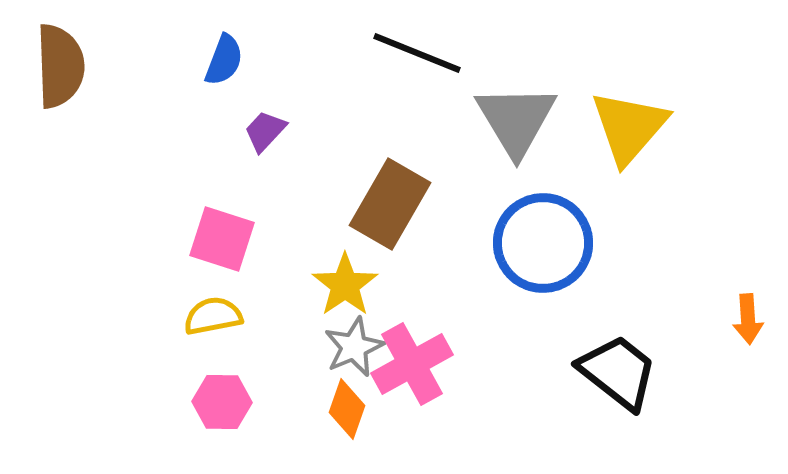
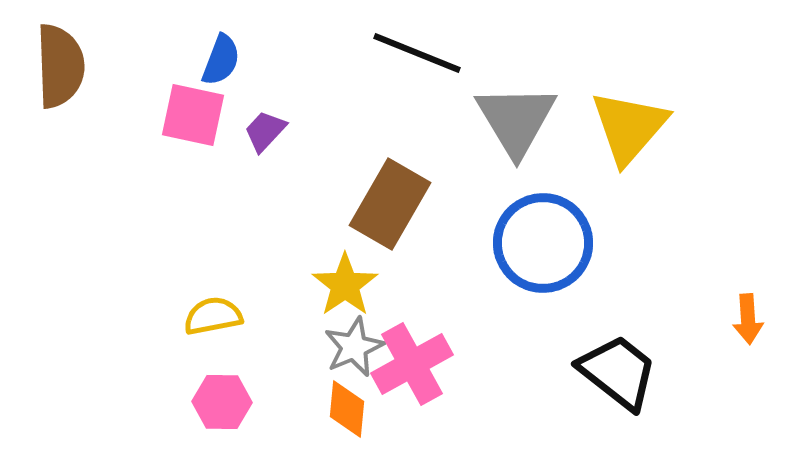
blue semicircle: moved 3 px left
pink square: moved 29 px left, 124 px up; rotated 6 degrees counterclockwise
orange diamond: rotated 14 degrees counterclockwise
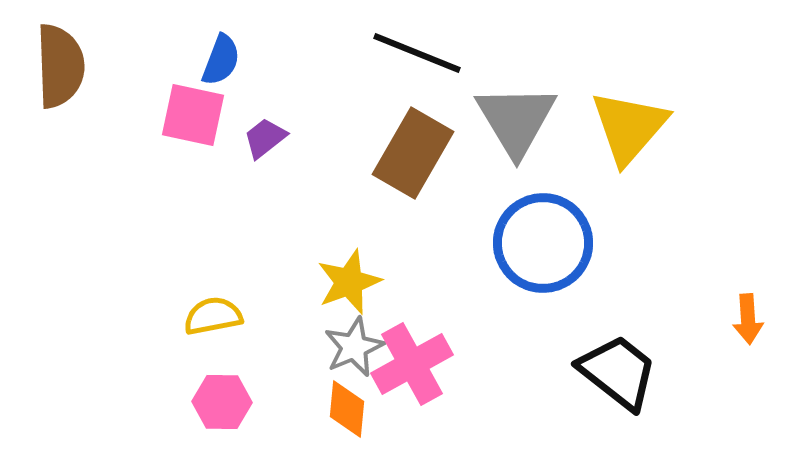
purple trapezoid: moved 7 px down; rotated 9 degrees clockwise
brown rectangle: moved 23 px right, 51 px up
yellow star: moved 4 px right, 3 px up; rotated 14 degrees clockwise
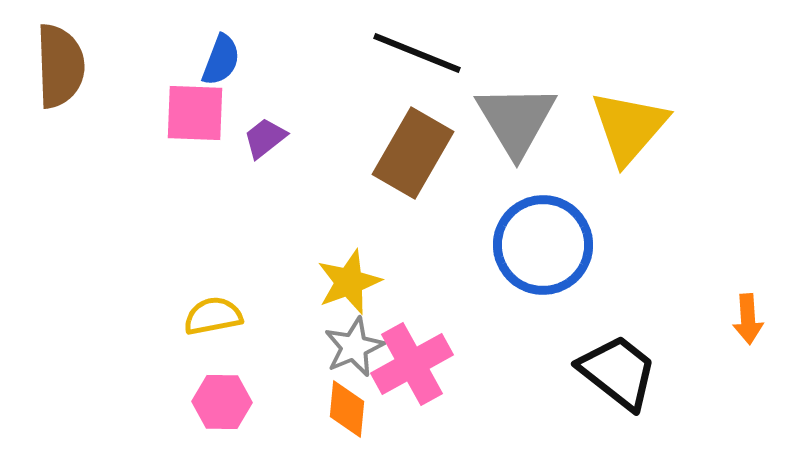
pink square: moved 2 px right, 2 px up; rotated 10 degrees counterclockwise
blue circle: moved 2 px down
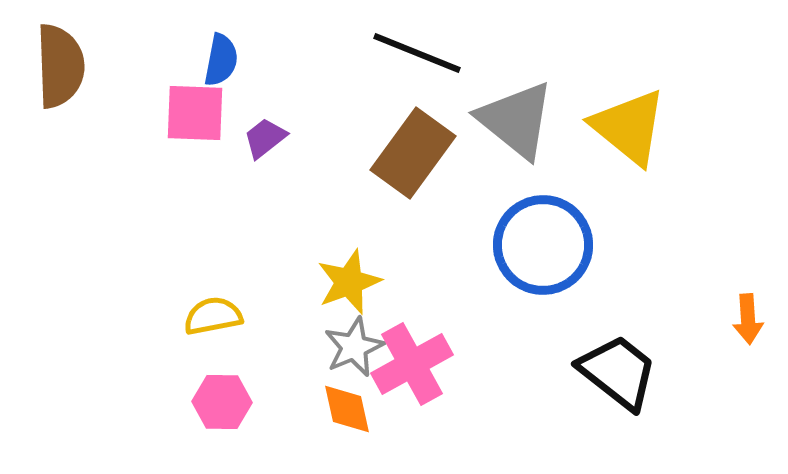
blue semicircle: rotated 10 degrees counterclockwise
gray triangle: rotated 20 degrees counterclockwise
yellow triangle: rotated 32 degrees counterclockwise
brown rectangle: rotated 6 degrees clockwise
orange diamond: rotated 18 degrees counterclockwise
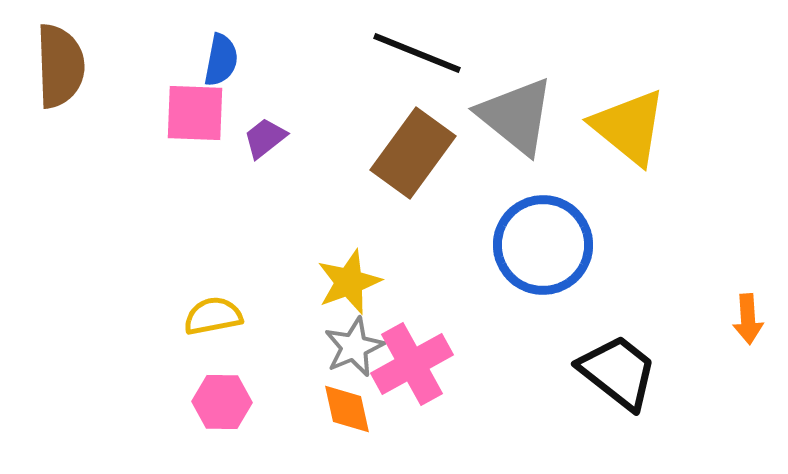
gray triangle: moved 4 px up
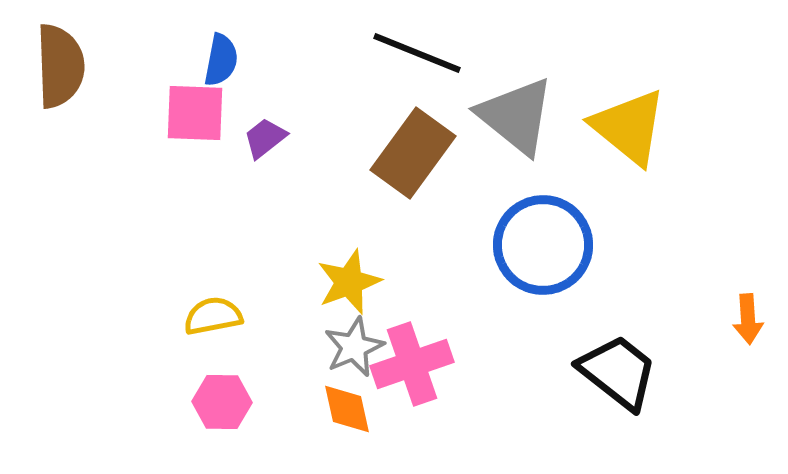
pink cross: rotated 10 degrees clockwise
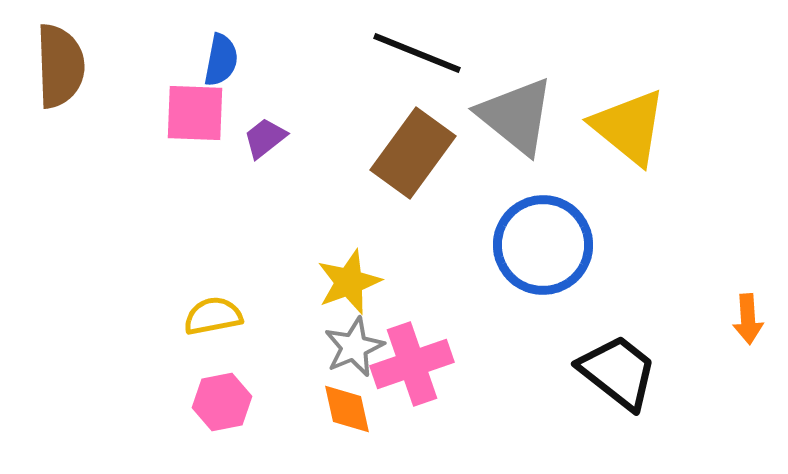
pink hexagon: rotated 12 degrees counterclockwise
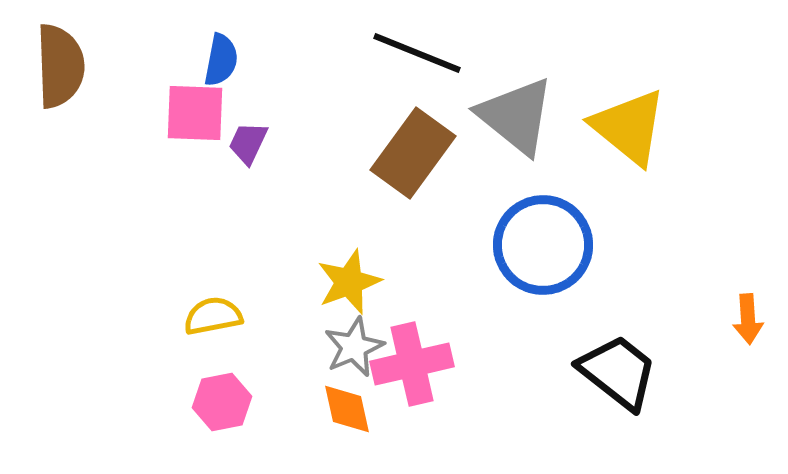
purple trapezoid: moved 17 px left, 5 px down; rotated 27 degrees counterclockwise
pink cross: rotated 6 degrees clockwise
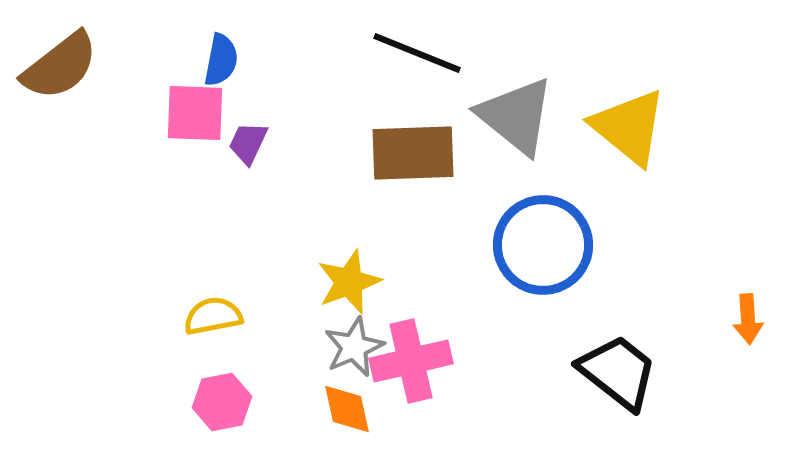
brown semicircle: rotated 54 degrees clockwise
brown rectangle: rotated 52 degrees clockwise
pink cross: moved 1 px left, 3 px up
